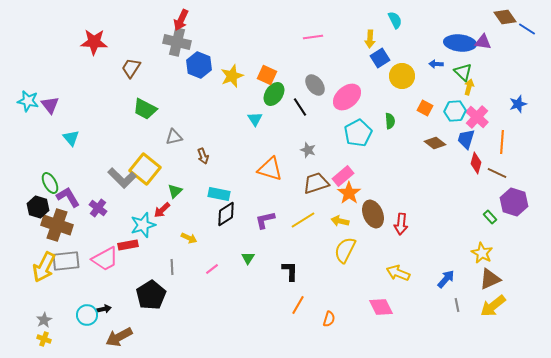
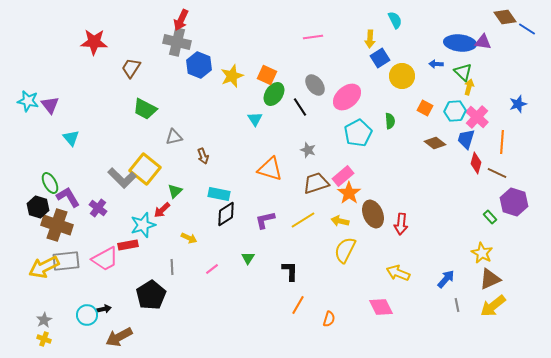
yellow arrow at (44, 267): rotated 36 degrees clockwise
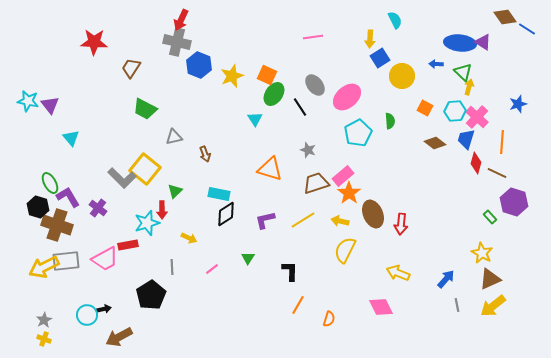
purple triangle at (483, 42): rotated 24 degrees clockwise
brown arrow at (203, 156): moved 2 px right, 2 px up
red arrow at (162, 210): rotated 48 degrees counterclockwise
cyan star at (143, 225): moved 4 px right, 2 px up
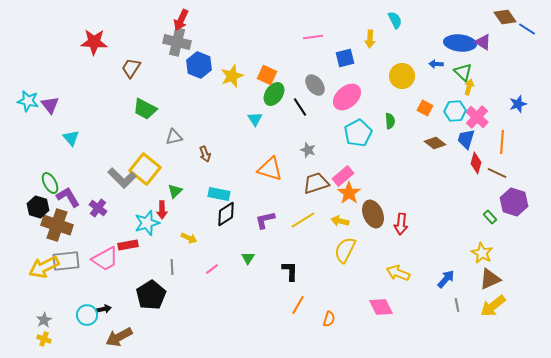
blue square at (380, 58): moved 35 px left; rotated 18 degrees clockwise
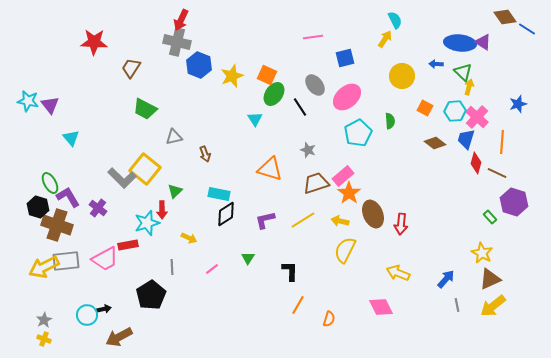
yellow arrow at (370, 39): moved 15 px right; rotated 150 degrees counterclockwise
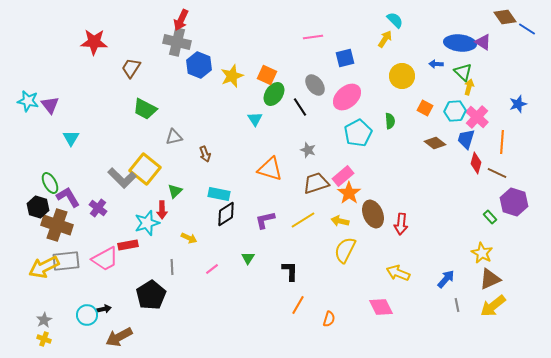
cyan semicircle at (395, 20): rotated 18 degrees counterclockwise
cyan triangle at (71, 138): rotated 12 degrees clockwise
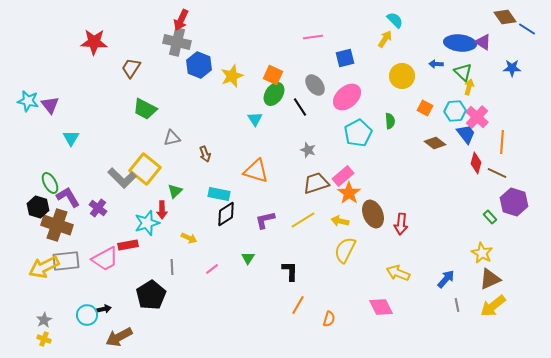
orange square at (267, 75): moved 6 px right
blue star at (518, 104): moved 6 px left, 36 px up; rotated 18 degrees clockwise
gray triangle at (174, 137): moved 2 px left, 1 px down
blue trapezoid at (466, 139): moved 5 px up; rotated 125 degrees clockwise
orange triangle at (270, 169): moved 14 px left, 2 px down
